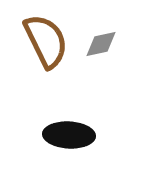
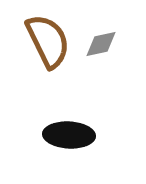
brown semicircle: moved 2 px right
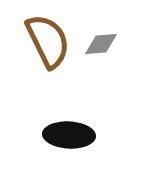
gray diamond: rotated 8 degrees clockwise
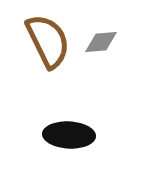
gray diamond: moved 2 px up
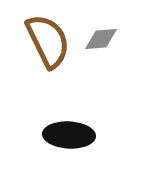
gray diamond: moved 3 px up
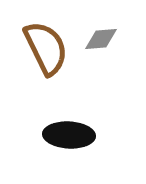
brown semicircle: moved 2 px left, 7 px down
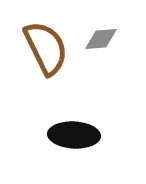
black ellipse: moved 5 px right
